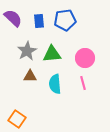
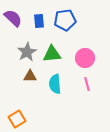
gray star: moved 1 px down
pink line: moved 4 px right, 1 px down
orange square: rotated 24 degrees clockwise
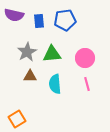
purple semicircle: moved 1 px right, 3 px up; rotated 150 degrees clockwise
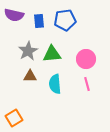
gray star: moved 1 px right, 1 px up
pink circle: moved 1 px right, 1 px down
orange square: moved 3 px left, 1 px up
